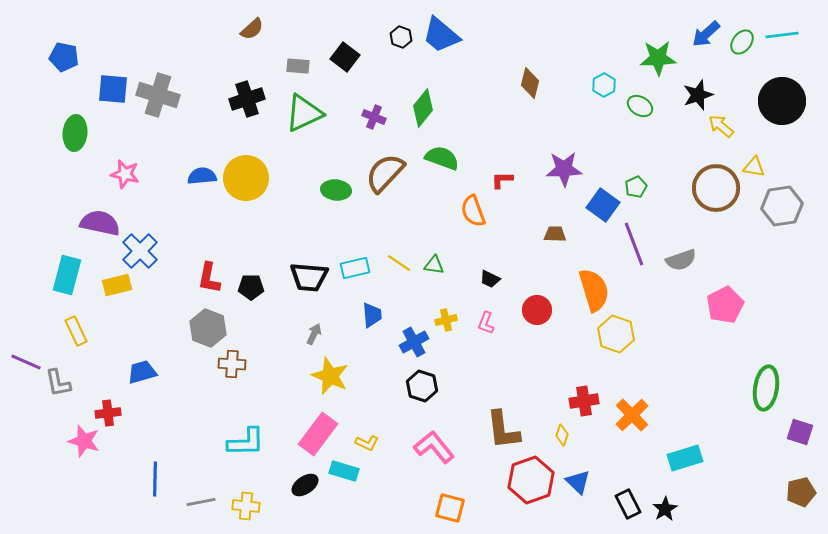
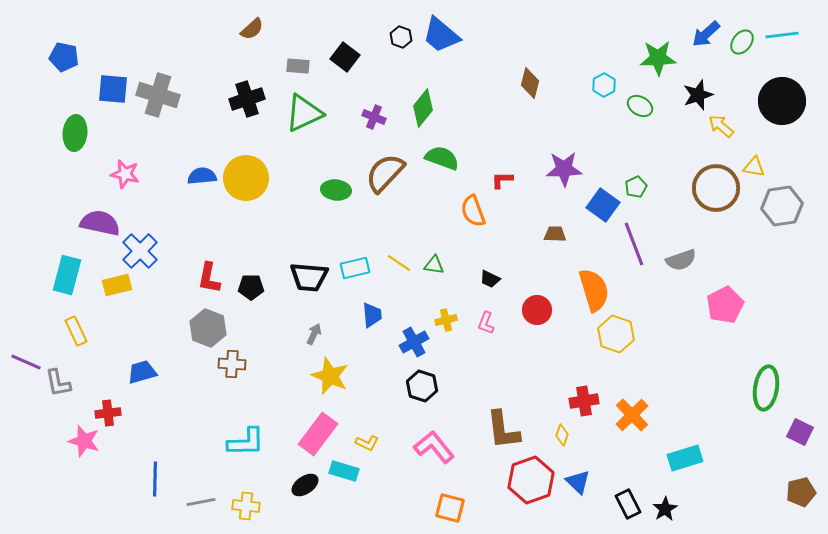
purple square at (800, 432): rotated 8 degrees clockwise
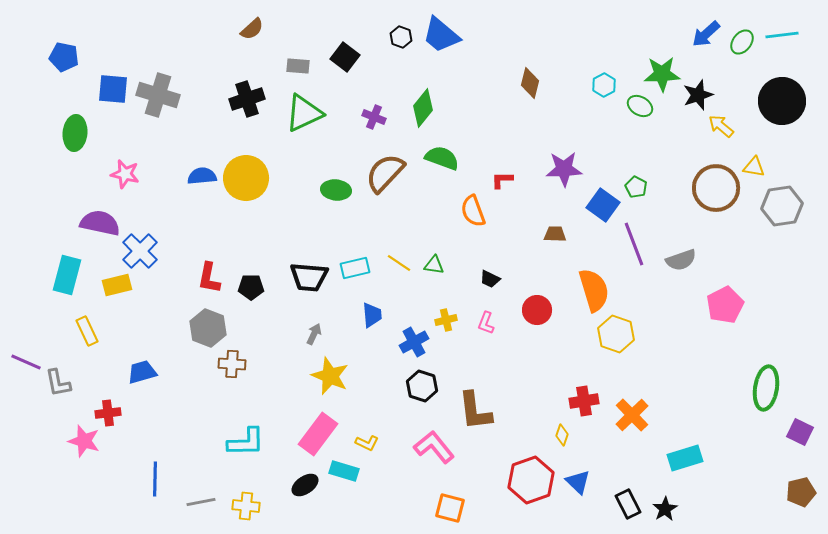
green star at (658, 58): moved 4 px right, 16 px down
green pentagon at (636, 187): rotated 20 degrees counterclockwise
yellow rectangle at (76, 331): moved 11 px right
brown L-shape at (503, 430): moved 28 px left, 19 px up
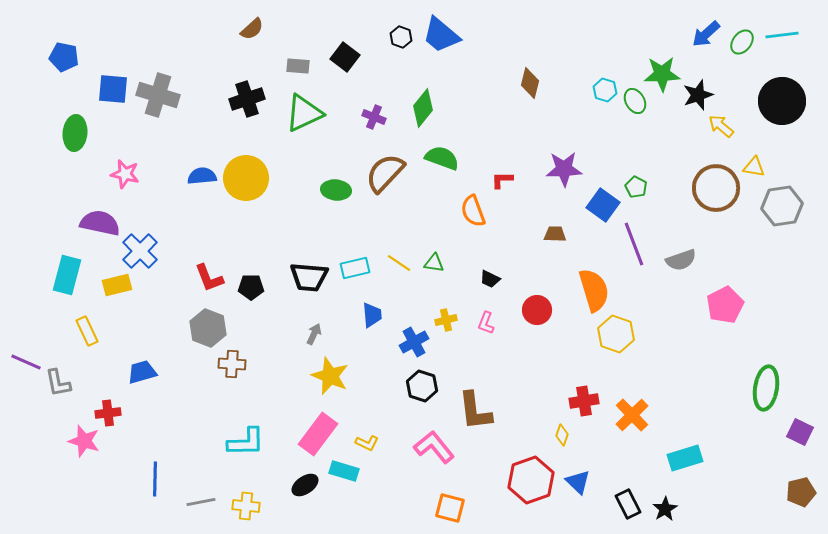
cyan hexagon at (604, 85): moved 1 px right, 5 px down; rotated 15 degrees counterclockwise
green ellipse at (640, 106): moved 5 px left, 5 px up; rotated 30 degrees clockwise
green triangle at (434, 265): moved 2 px up
red L-shape at (209, 278): rotated 32 degrees counterclockwise
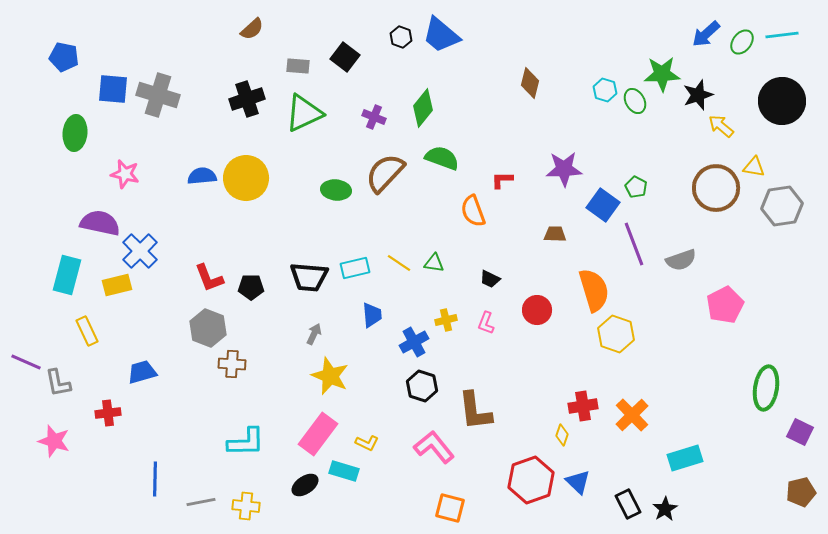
red cross at (584, 401): moved 1 px left, 5 px down
pink star at (84, 441): moved 30 px left
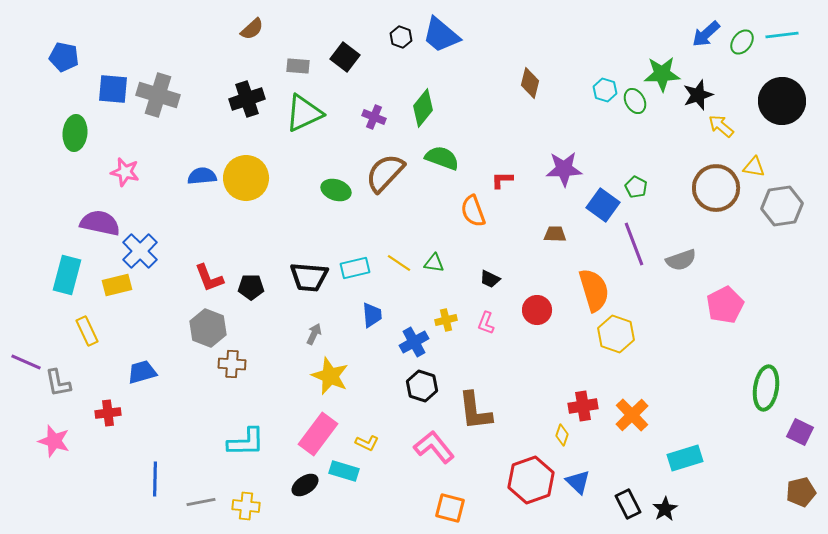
pink star at (125, 174): moved 2 px up
green ellipse at (336, 190): rotated 12 degrees clockwise
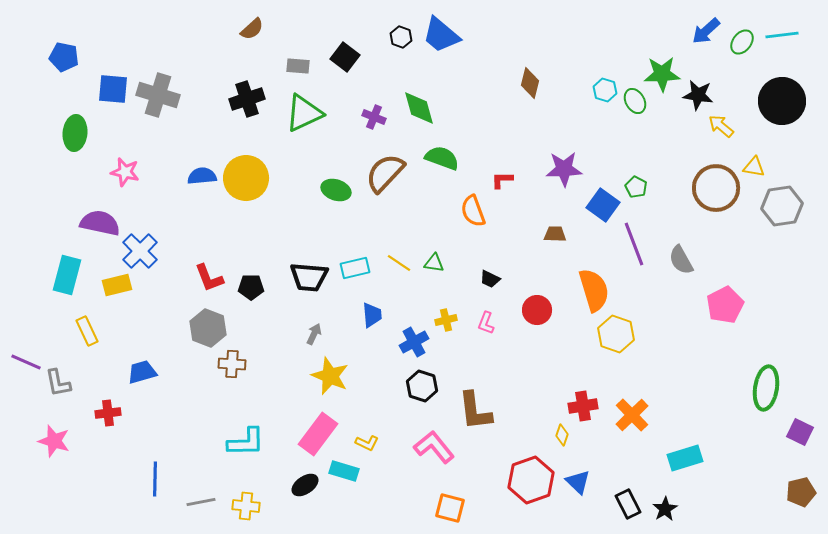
blue arrow at (706, 34): moved 3 px up
black star at (698, 95): rotated 28 degrees clockwise
green diamond at (423, 108): moved 4 px left; rotated 54 degrees counterclockwise
gray semicircle at (681, 260): rotated 80 degrees clockwise
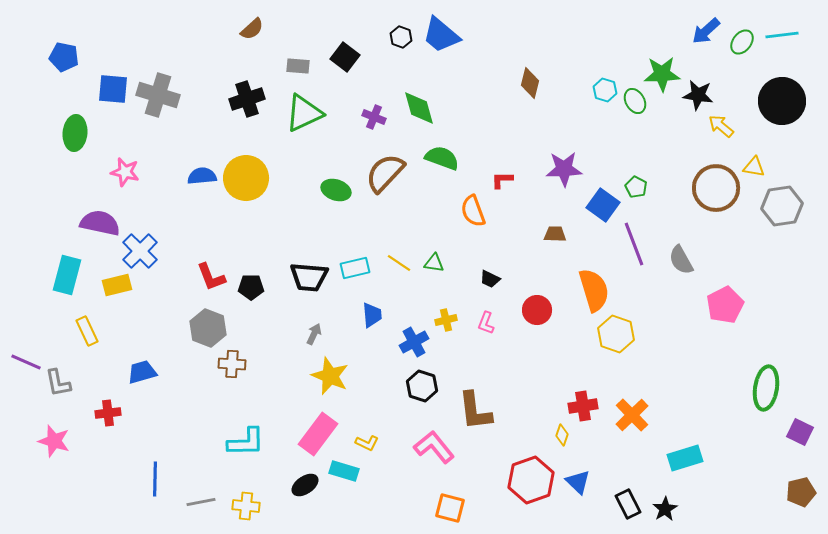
red L-shape at (209, 278): moved 2 px right, 1 px up
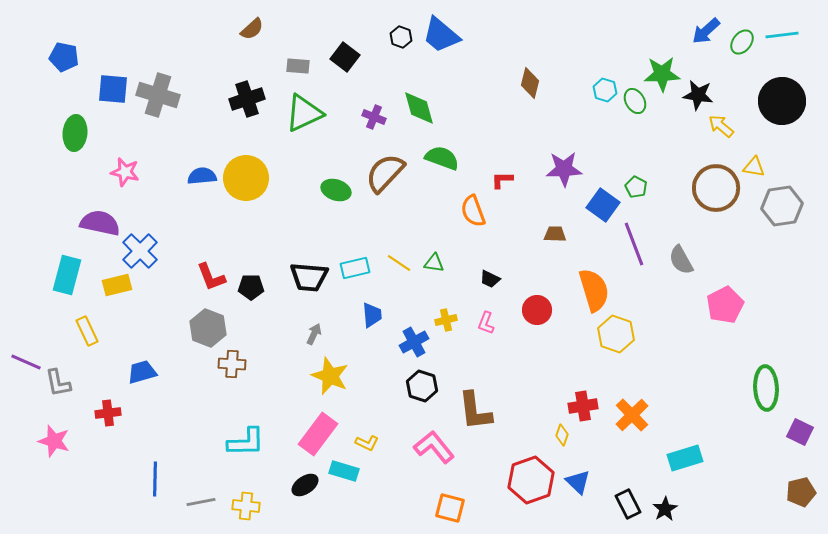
green ellipse at (766, 388): rotated 12 degrees counterclockwise
